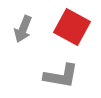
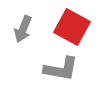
gray L-shape: moved 7 px up
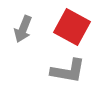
gray L-shape: moved 7 px right, 2 px down
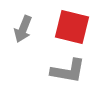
red square: rotated 15 degrees counterclockwise
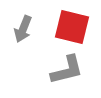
gray L-shape: moved 1 px left, 1 px up; rotated 24 degrees counterclockwise
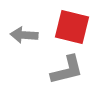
gray arrow: moved 1 px right, 6 px down; rotated 72 degrees clockwise
